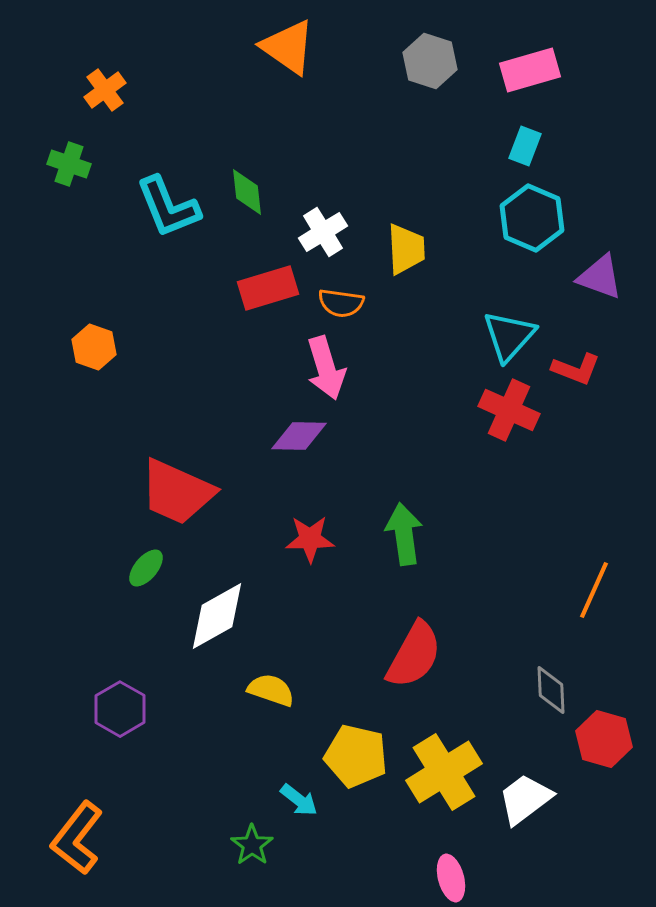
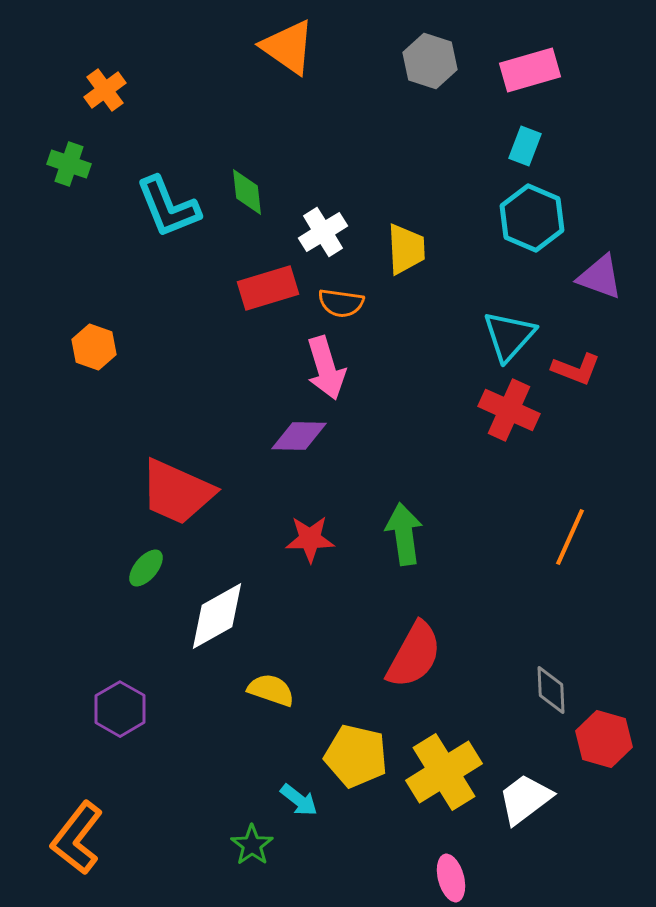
orange line: moved 24 px left, 53 px up
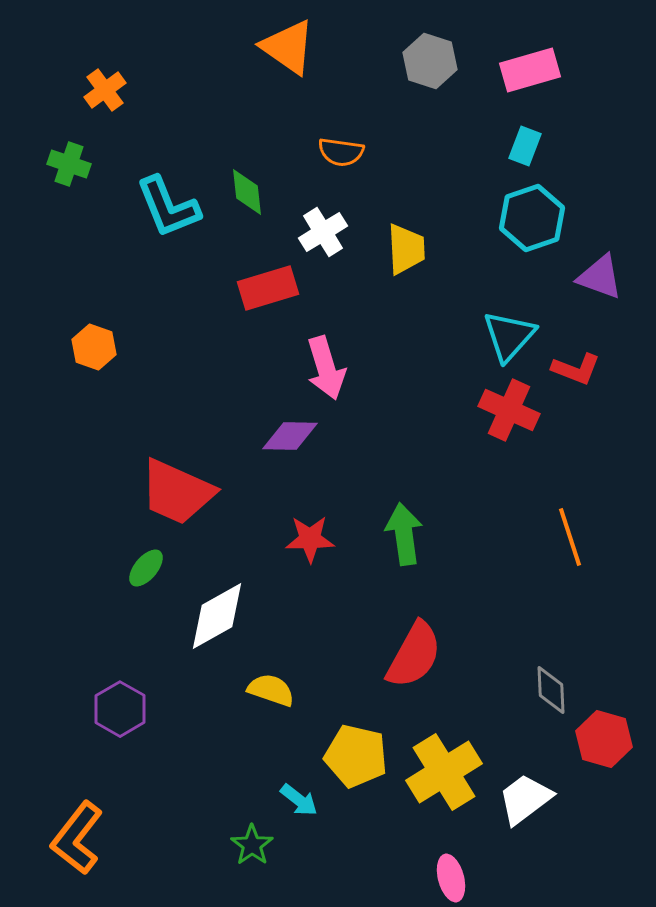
cyan hexagon: rotated 18 degrees clockwise
orange semicircle: moved 151 px up
purple diamond: moved 9 px left
orange line: rotated 42 degrees counterclockwise
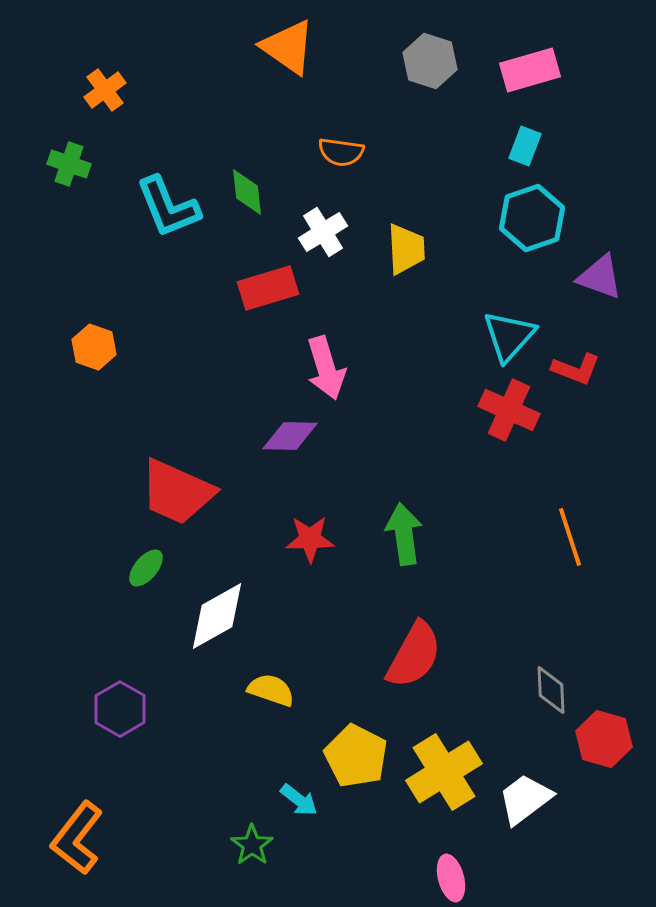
yellow pentagon: rotated 14 degrees clockwise
